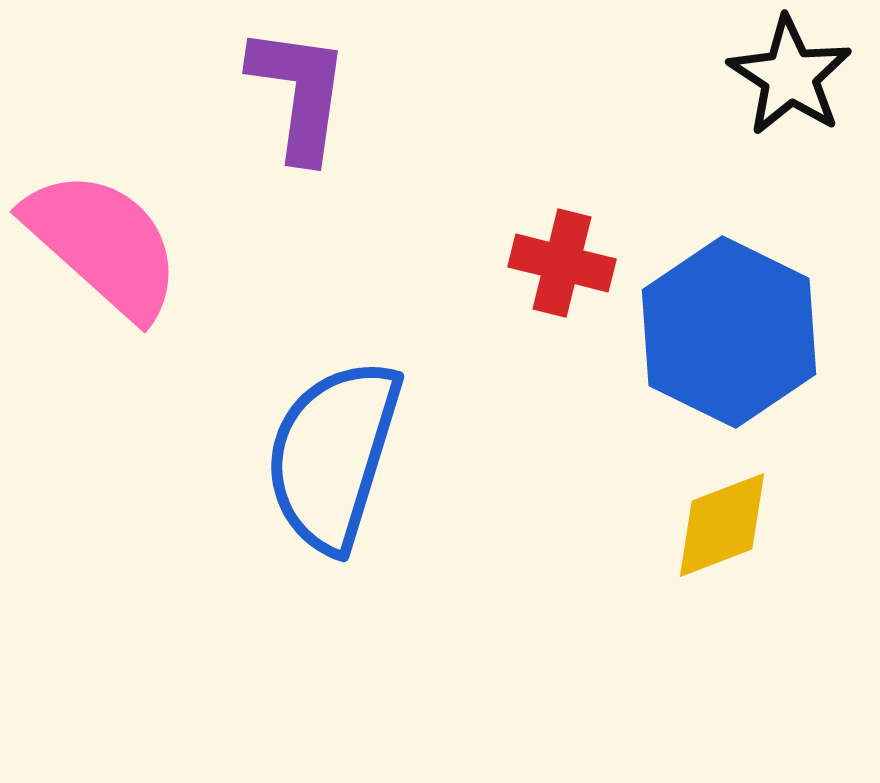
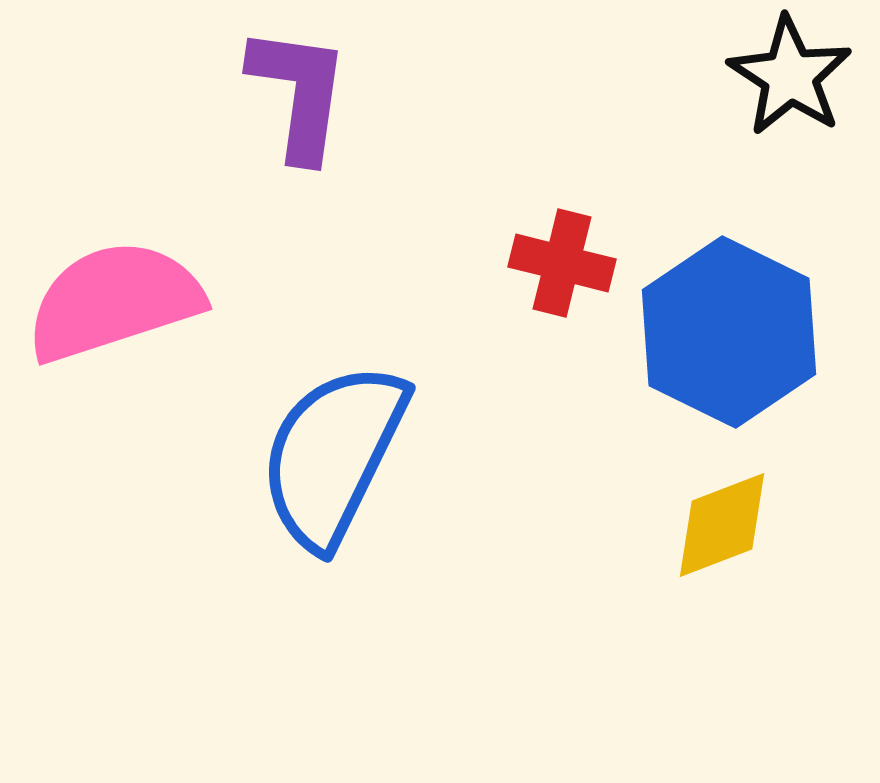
pink semicircle: moved 11 px right, 57 px down; rotated 60 degrees counterclockwise
blue semicircle: rotated 9 degrees clockwise
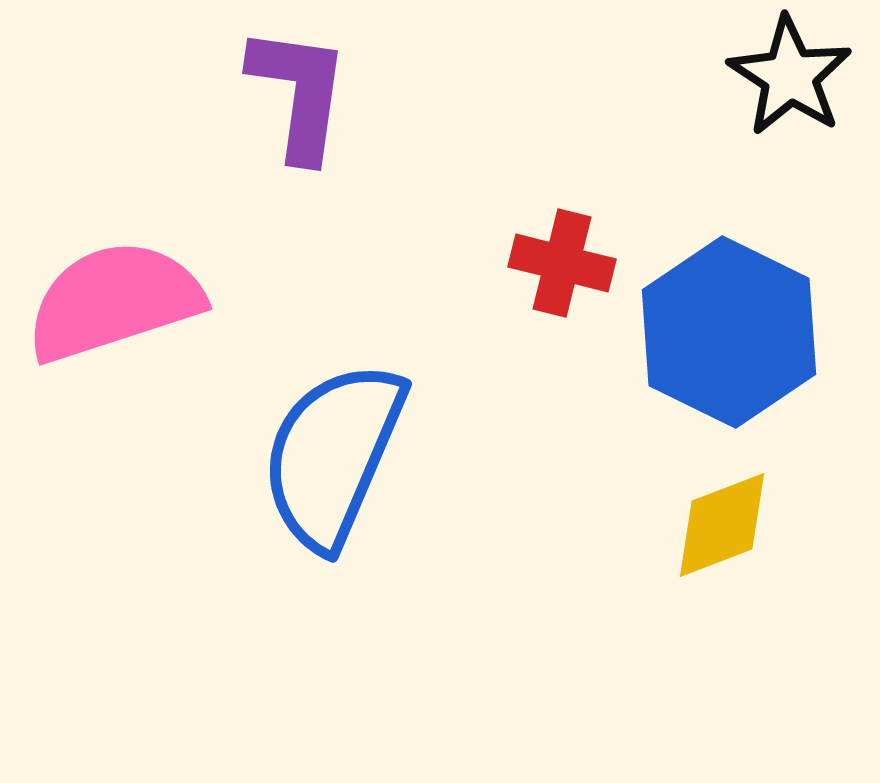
blue semicircle: rotated 3 degrees counterclockwise
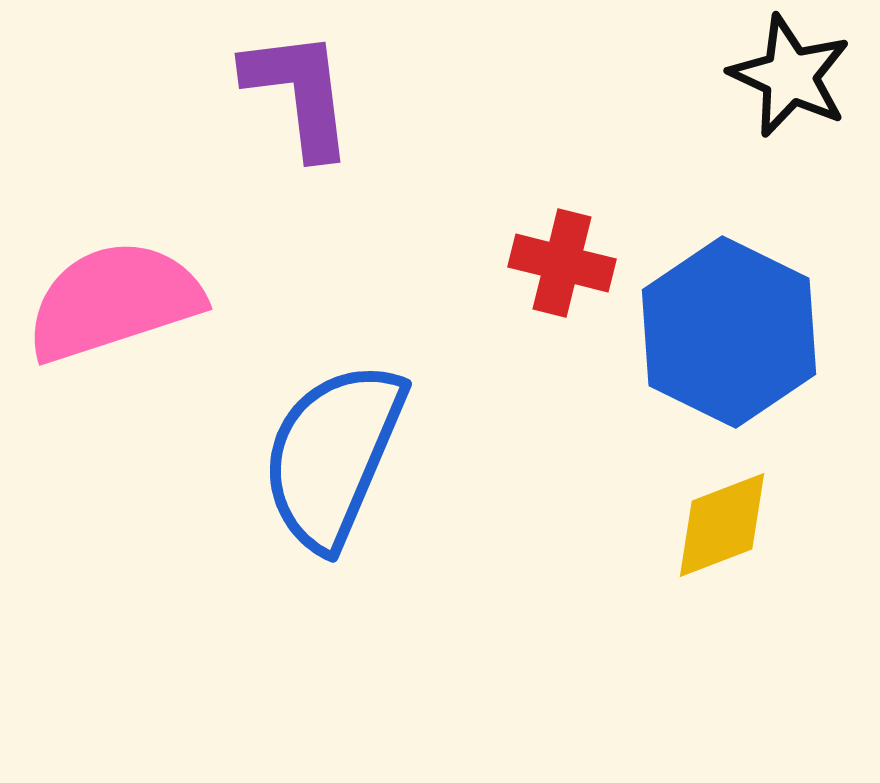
black star: rotated 8 degrees counterclockwise
purple L-shape: rotated 15 degrees counterclockwise
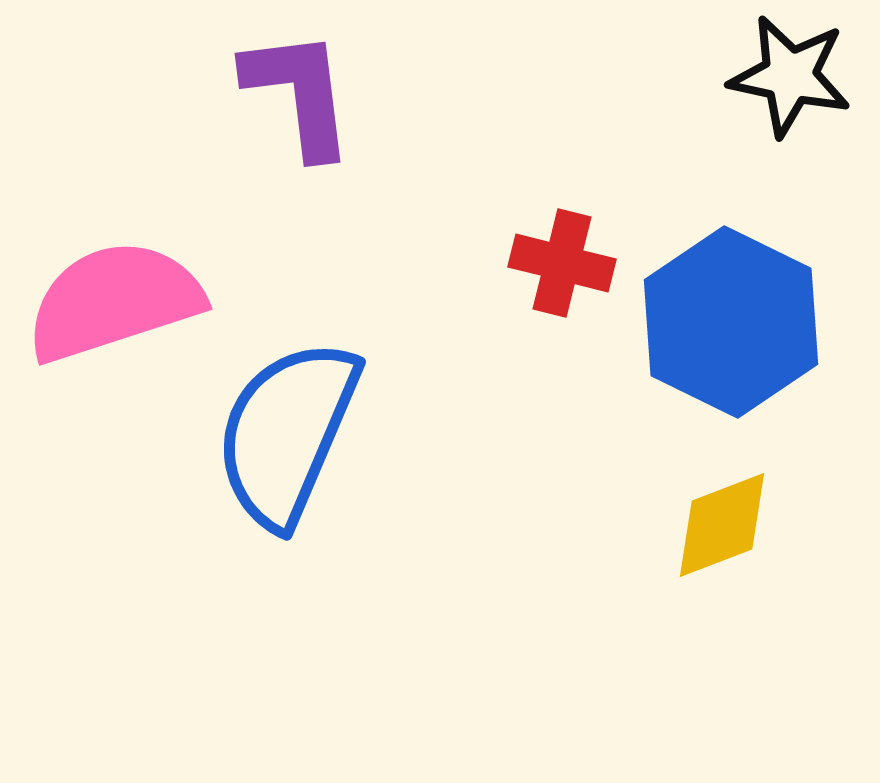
black star: rotated 13 degrees counterclockwise
blue hexagon: moved 2 px right, 10 px up
blue semicircle: moved 46 px left, 22 px up
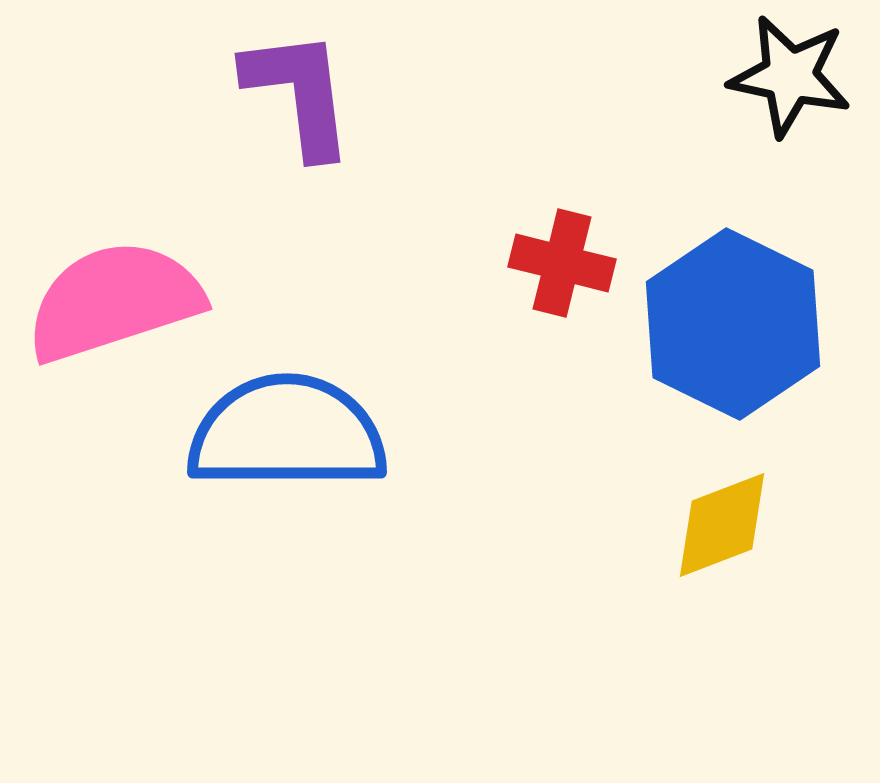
blue hexagon: moved 2 px right, 2 px down
blue semicircle: rotated 67 degrees clockwise
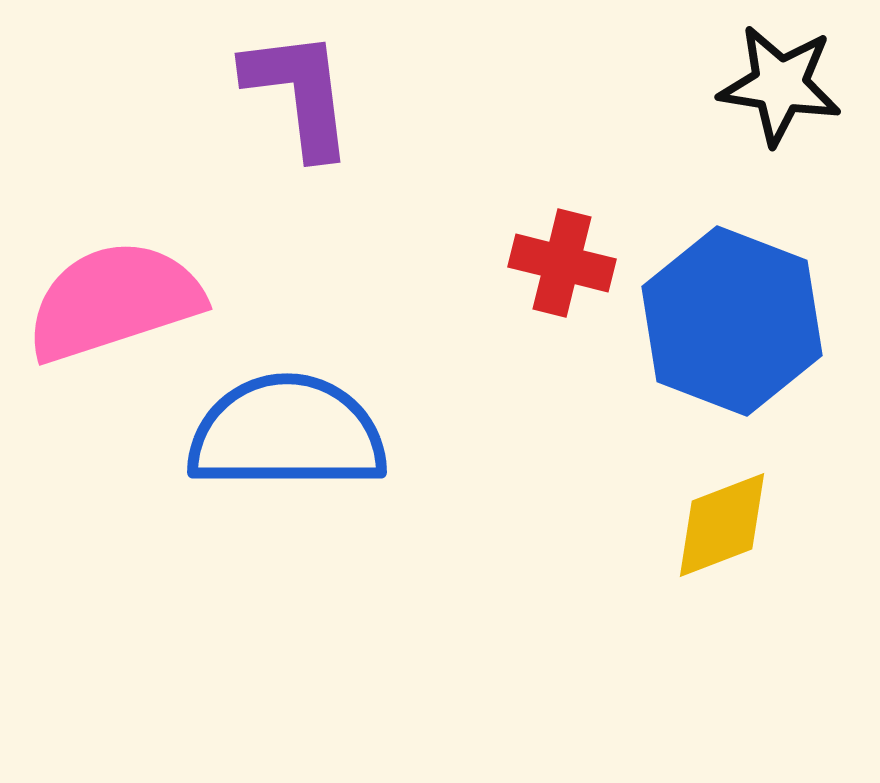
black star: moved 10 px left, 9 px down; rotated 3 degrees counterclockwise
blue hexagon: moved 1 px left, 3 px up; rotated 5 degrees counterclockwise
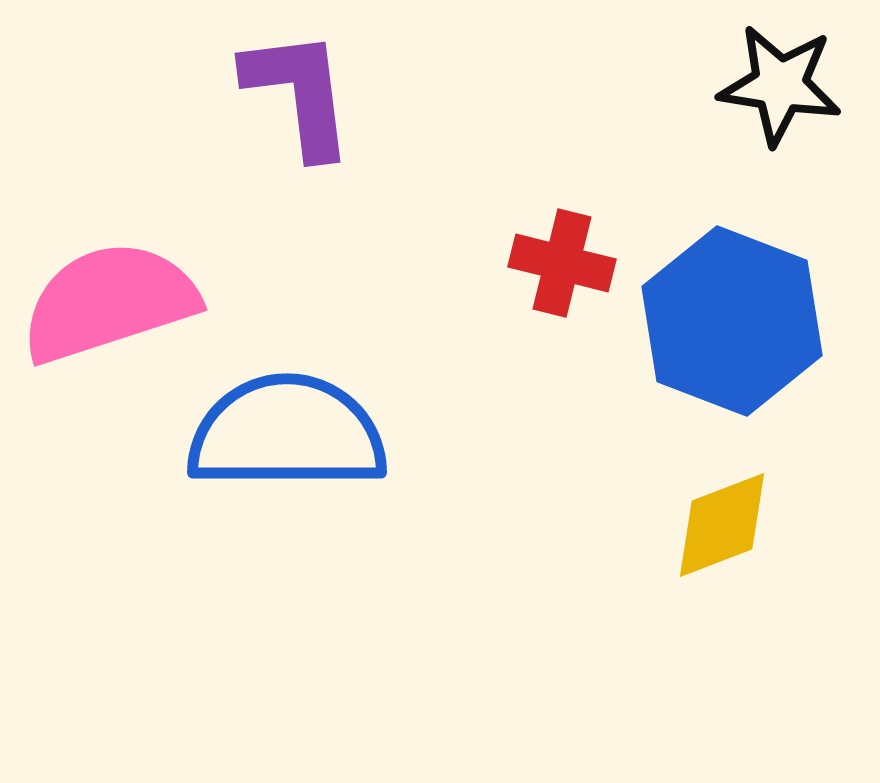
pink semicircle: moved 5 px left, 1 px down
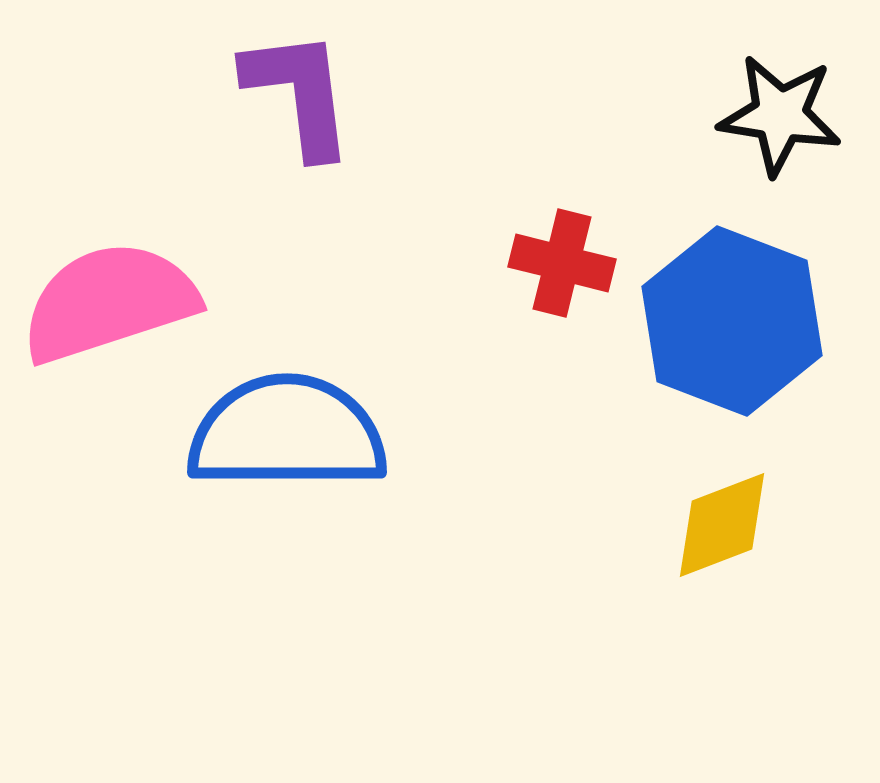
black star: moved 30 px down
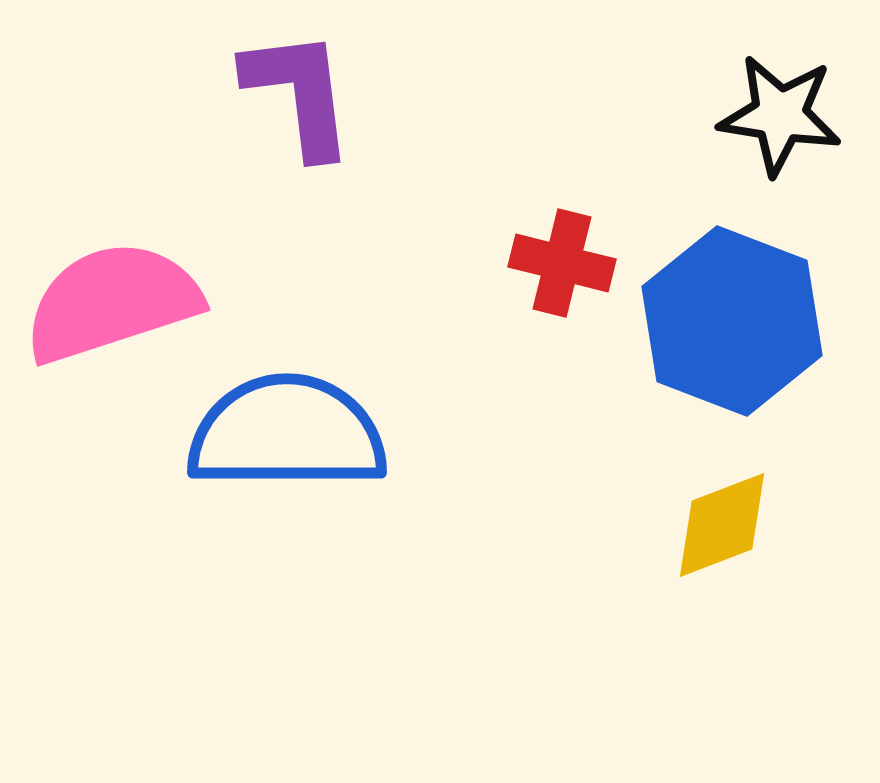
pink semicircle: moved 3 px right
